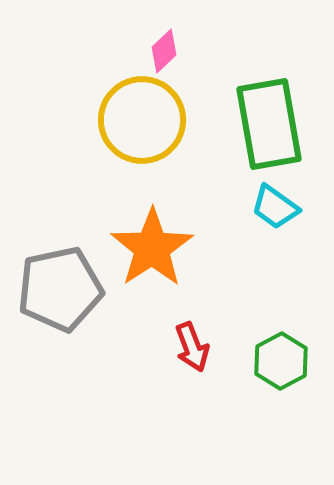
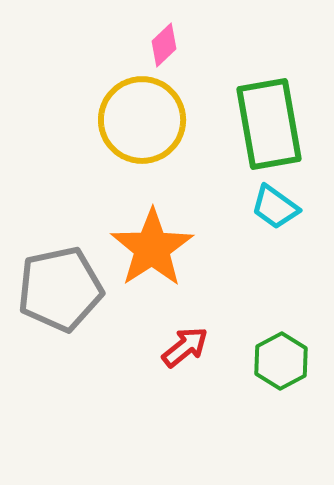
pink diamond: moved 6 px up
red arrow: moved 7 px left; rotated 108 degrees counterclockwise
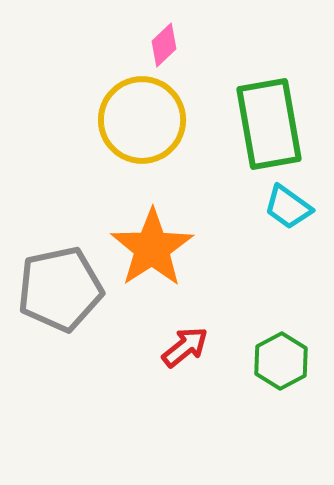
cyan trapezoid: moved 13 px right
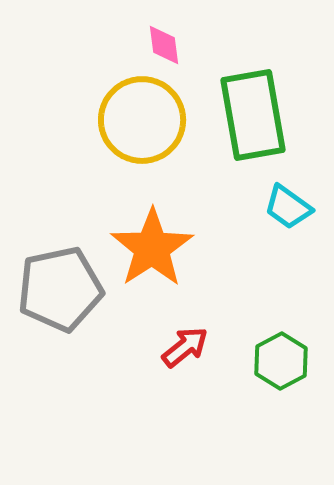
pink diamond: rotated 54 degrees counterclockwise
green rectangle: moved 16 px left, 9 px up
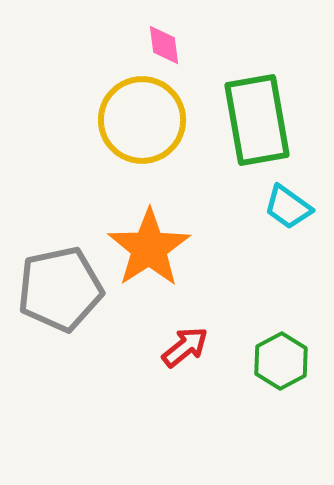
green rectangle: moved 4 px right, 5 px down
orange star: moved 3 px left
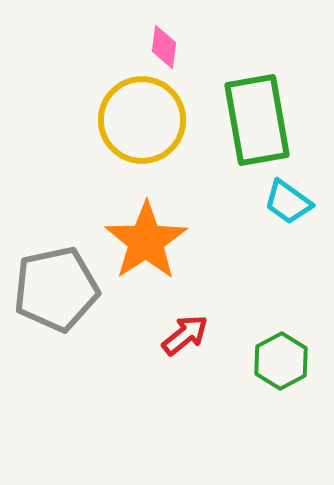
pink diamond: moved 2 px down; rotated 15 degrees clockwise
cyan trapezoid: moved 5 px up
orange star: moved 3 px left, 7 px up
gray pentagon: moved 4 px left
red arrow: moved 12 px up
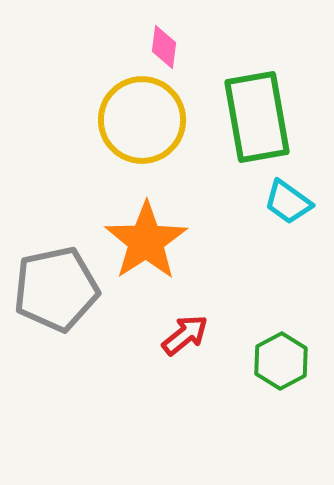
green rectangle: moved 3 px up
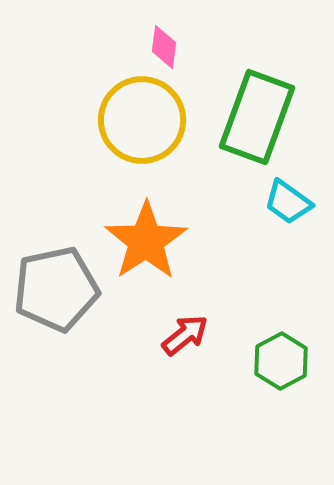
green rectangle: rotated 30 degrees clockwise
